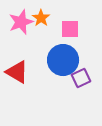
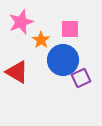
orange star: moved 22 px down
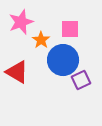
purple square: moved 2 px down
